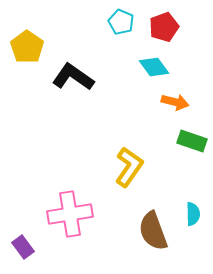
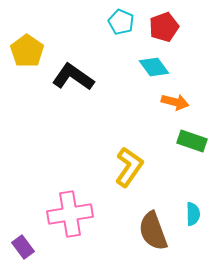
yellow pentagon: moved 4 px down
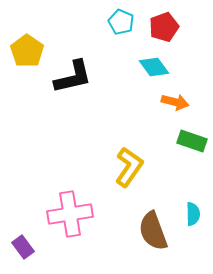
black L-shape: rotated 132 degrees clockwise
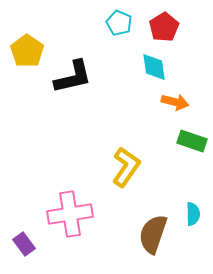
cyan pentagon: moved 2 px left, 1 px down
red pentagon: rotated 12 degrees counterclockwise
cyan diamond: rotated 28 degrees clockwise
yellow L-shape: moved 3 px left
brown semicircle: moved 3 px down; rotated 39 degrees clockwise
purple rectangle: moved 1 px right, 3 px up
